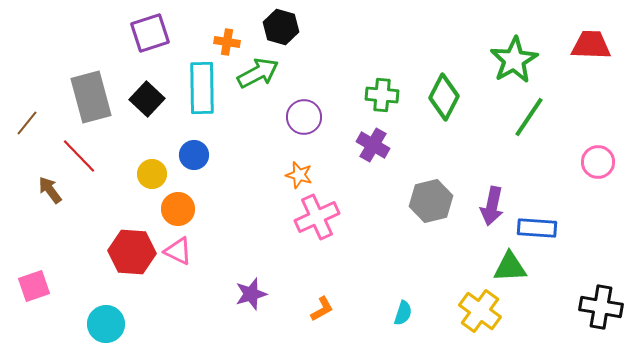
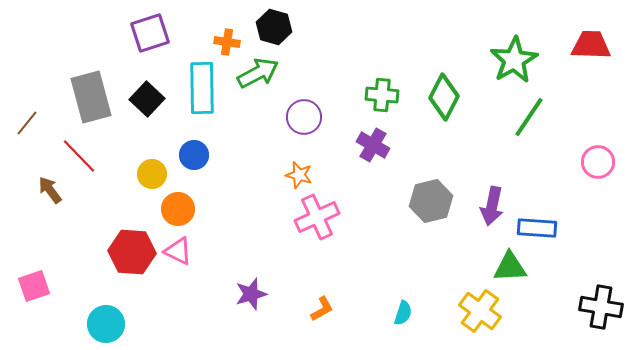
black hexagon: moved 7 px left
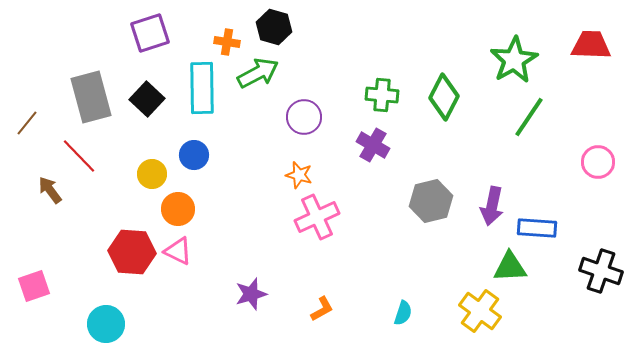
black cross: moved 36 px up; rotated 9 degrees clockwise
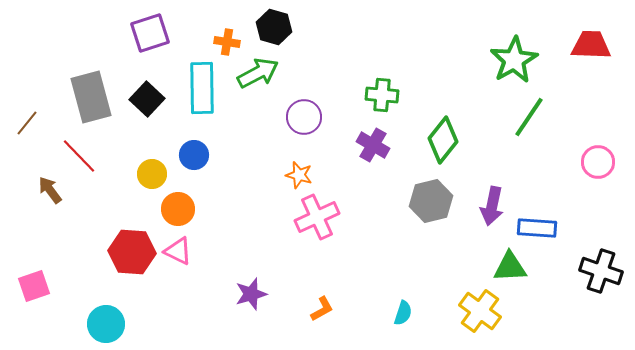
green diamond: moved 1 px left, 43 px down; rotated 12 degrees clockwise
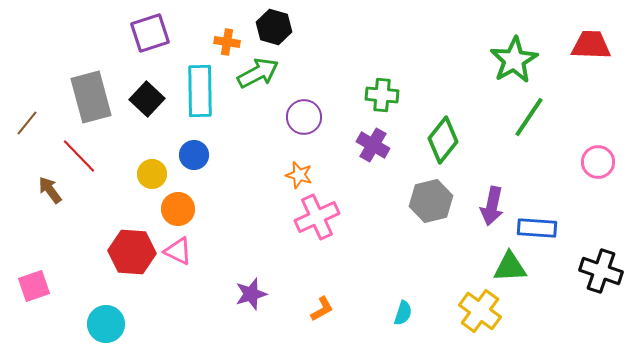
cyan rectangle: moved 2 px left, 3 px down
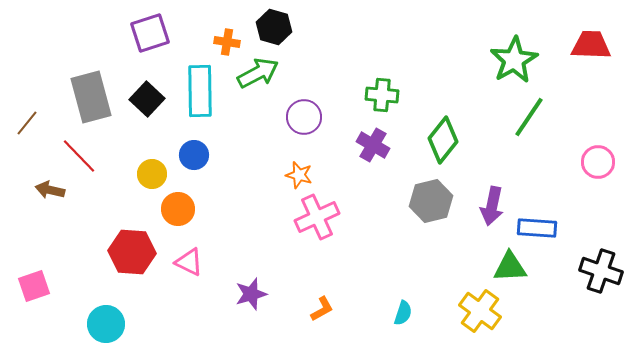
brown arrow: rotated 40 degrees counterclockwise
pink triangle: moved 11 px right, 11 px down
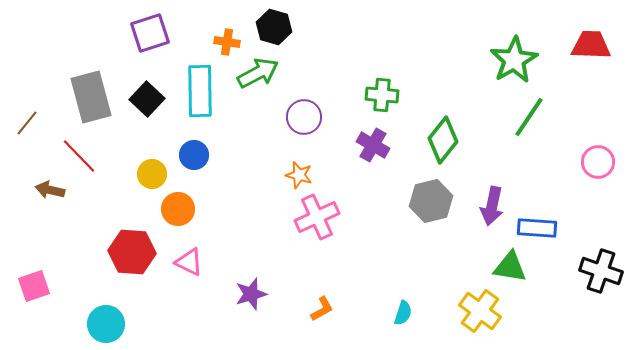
green triangle: rotated 12 degrees clockwise
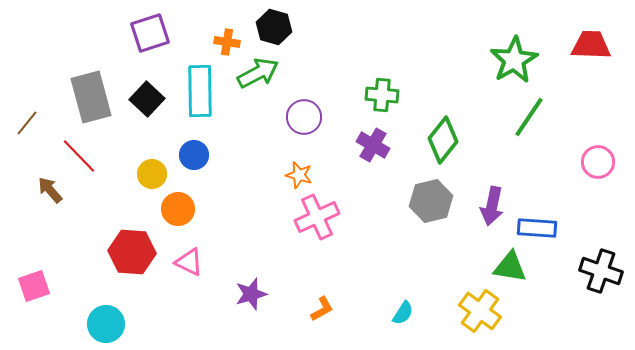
brown arrow: rotated 36 degrees clockwise
cyan semicircle: rotated 15 degrees clockwise
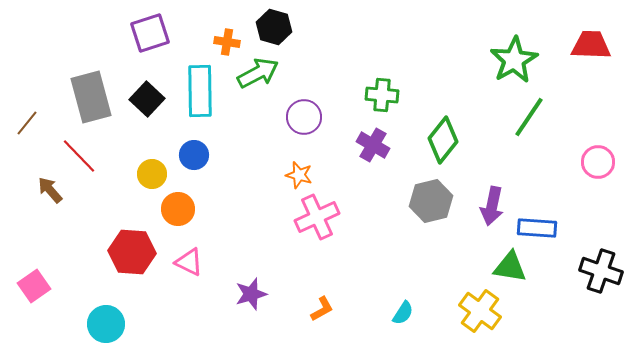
pink square: rotated 16 degrees counterclockwise
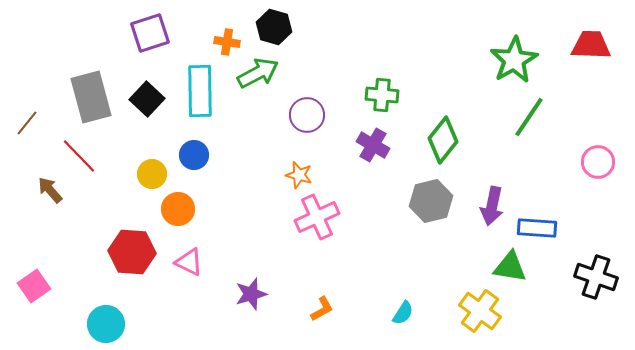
purple circle: moved 3 px right, 2 px up
black cross: moved 5 px left, 6 px down
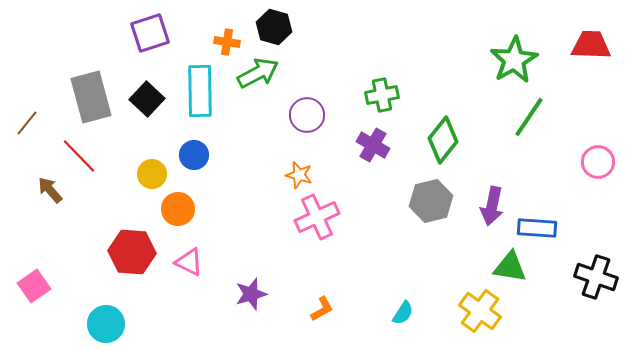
green cross: rotated 16 degrees counterclockwise
